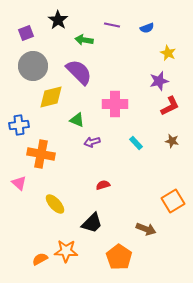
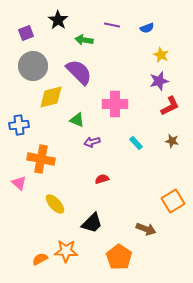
yellow star: moved 7 px left, 2 px down
orange cross: moved 5 px down
red semicircle: moved 1 px left, 6 px up
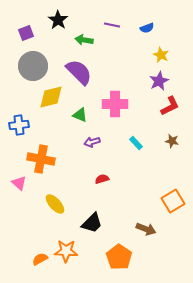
purple star: rotated 12 degrees counterclockwise
green triangle: moved 3 px right, 5 px up
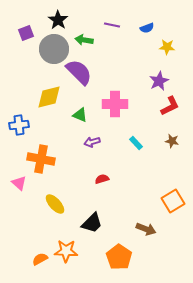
yellow star: moved 6 px right, 8 px up; rotated 21 degrees counterclockwise
gray circle: moved 21 px right, 17 px up
yellow diamond: moved 2 px left
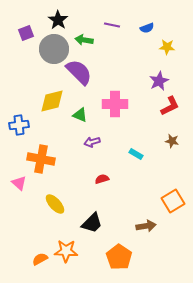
yellow diamond: moved 3 px right, 4 px down
cyan rectangle: moved 11 px down; rotated 16 degrees counterclockwise
brown arrow: moved 3 px up; rotated 30 degrees counterclockwise
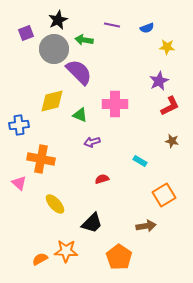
black star: rotated 12 degrees clockwise
cyan rectangle: moved 4 px right, 7 px down
orange square: moved 9 px left, 6 px up
